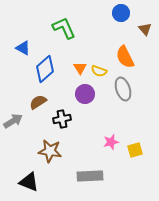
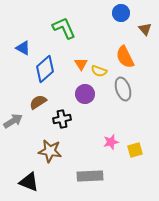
orange triangle: moved 1 px right, 4 px up
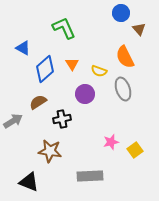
brown triangle: moved 6 px left
orange triangle: moved 9 px left
yellow square: rotated 21 degrees counterclockwise
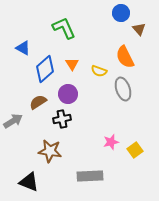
purple circle: moved 17 px left
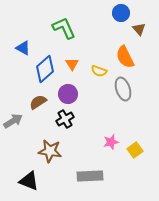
black cross: moved 3 px right; rotated 18 degrees counterclockwise
black triangle: moved 1 px up
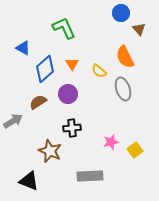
yellow semicircle: rotated 21 degrees clockwise
black cross: moved 7 px right, 9 px down; rotated 24 degrees clockwise
brown star: rotated 15 degrees clockwise
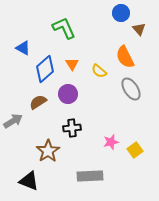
gray ellipse: moved 8 px right; rotated 15 degrees counterclockwise
brown star: moved 2 px left; rotated 15 degrees clockwise
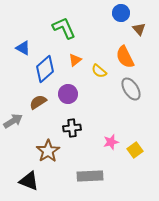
orange triangle: moved 3 px right, 4 px up; rotated 24 degrees clockwise
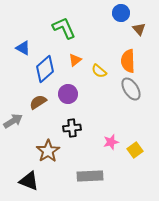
orange semicircle: moved 3 px right, 4 px down; rotated 25 degrees clockwise
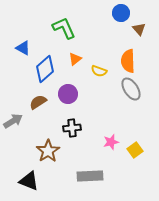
orange triangle: moved 1 px up
yellow semicircle: rotated 21 degrees counterclockwise
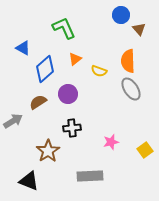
blue circle: moved 2 px down
yellow square: moved 10 px right
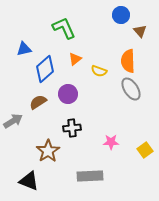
brown triangle: moved 1 px right, 2 px down
blue triangle: moved 1 px right, 1 px down; rotated 42 degrees counterclockwise
pink star: rotated 14 degrees clockwise
